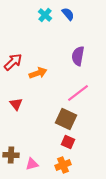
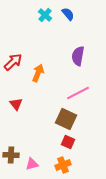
orange arrow: rotated 48 degrees counterclockwise
pink line: rotated 10 degrees clockwise
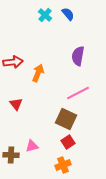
red arrow: rotated 36 degrees clockwise
red square: rotated 32 degrees clockwise
pink triangle: moved 18 px up
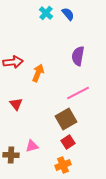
cyan cross: moved 1 px right, 2 px up
brown square: rotated 35 degrees clockwise
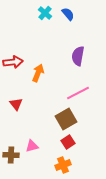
cyan cross: moved 1 px left
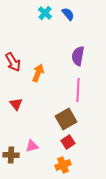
red arrow: rotated 66 degrees clockwise
pink line: moved 3 px up; rotated 60 degrees counterclockwise
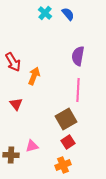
orange arrow: moved 4 px left, 3 px down
